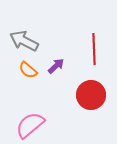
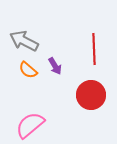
purple arrow: moved 1 px left; rotated 102 degrees clockwise
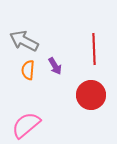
orange semicircle: rotated 54 degrees clockwise
pink semicircle: moved 4 px left
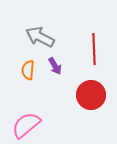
gray arrow: moved 16 px right, 4 px up
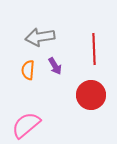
gray arrow: rotated 36 degrees counterclockwise
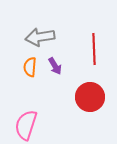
orange semicircle: moved 2 px right, 3 px up
red circle: moved 1 px left, 2 px down
pink semicircle: rotated 32 degrees counterclockwise
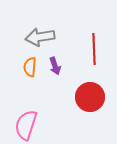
purple arrow: rotated 12 degrees clockwise
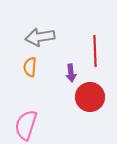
red line: moved 1 px right, 2 px down
purple arrow: moved 16 px right, 7 px down; rotated 12 degrees clockwise
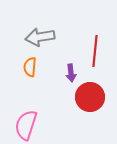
red line: rotated 8 degrees clockwise
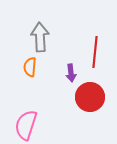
gray arrow: rotated 96 degrees clockwise
red line: moved 1 px down
